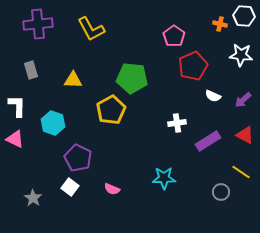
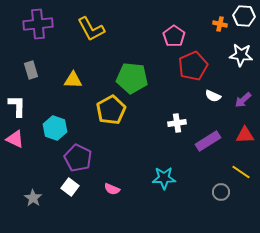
cyan hexagon: moved 2 px right, 5 px down
red triangle: rotated 30 degrees counterclockwise
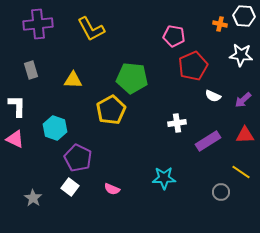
pink pentagon: rotated 25 degrees counterclockwise
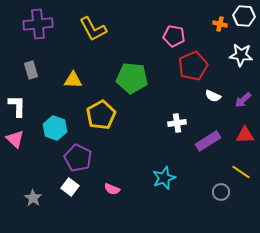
yellow L-shape: moved 2 px right
yellow pentagon: moved 10 px left, 5 px down
pink triangle: rotated 18 degrees clockwise
cyan star: rotated 20 degrees counterclockwise
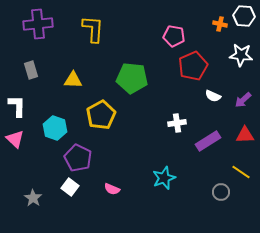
yellow L-shape: rotated 148 degrees counterclockwise
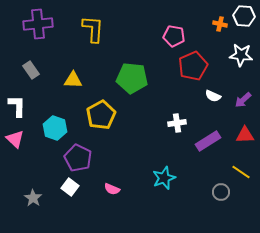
gray rectangle: rotated 18 degrees counterclockwise
